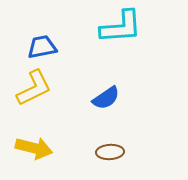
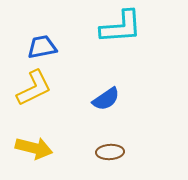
blue semicircle: moved 1 px down
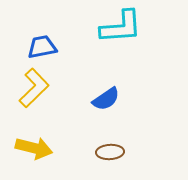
yellow L-shape: rotated 18 degrees counterclockwise
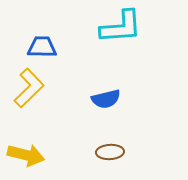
blue trapezoid: rotated 12 degrees clockwise
yellow L-shape: moved 5 px left
blue semicircle: rotated 20 degrees clockwise
yellow arrow: moved 8 px left, 7 px down
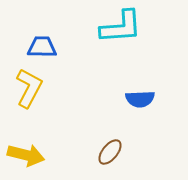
yellow L-shape: rotated 18 degrees counterclockwise
blue semicircle: moved 34 px right; rotated 12 degrees clockwise
brown ellipse: rotated 48 degrees counterclockwise
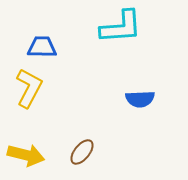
brown ellipse: moved 28 px left
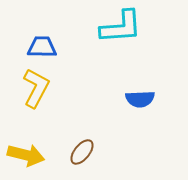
yellow L-shape: moved 7 px right
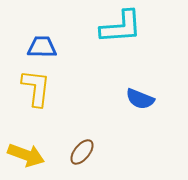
yellow L-shape: rotated 21 degrees counterclockwise
blue semicircle: rotated 24 degrees clockwise
yellow arrow: rotated 6 degrees clockwise
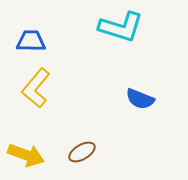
cyan L-shape: rotated 21 degrees clockwise
blue trapezoid: moved 11 px left, 6 px up
yellow L-shape: rotated 147 degrees counterclockwise
brown ellipse: rotated 20 degrees clockwise
